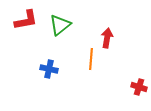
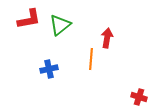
red L-shape: moved 3 px right, 1 px up
blue cross: rotated 24 degrees counterclockwise
red cross: moved 10 px down
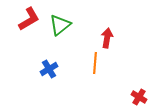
red L-shape: rotated 20 degrees counterclockwise
orange line: moved 4 px right, 4 px down
blue cross: rotated 18 degrees counterclockwise
red cross: rotated 14 degrees clockwise
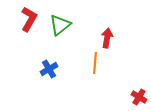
red L-shape: rotated 30 degrees counterclockwise
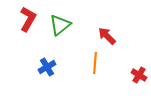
red L-shape: moved 1 px left
red arrow: moved 2 px up; rotated 54 degrees counterclockwise
blue cross: moved 2 px left, 2 px up
red cross: moved 22 px up
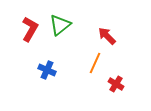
red L-shape: moved 2 px right, 10 px down
orange line: rotated 20 degrees clockwise
blue cross: moved 3 px down; rotated 36 degrees counterclockwise
red cross: moved 23 px left, 9 px down
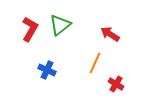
red arrow: moved 3 px right, 2 px up; rotated 12 degrees counterclockwise
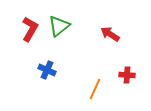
green triangle: moved 1 px left, 1 px down
orange line: moved 26 px down
red cross: moved 11 px right, 9 px up; rotated 28 degrees counterclockwise
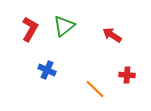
green triangle: moved 5 px right
red arrow: moved 2 px right, 1 px down
orange line: rotated 70 degrees counterclockwise
